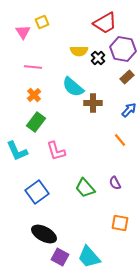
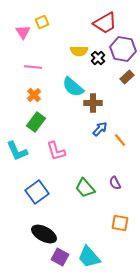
blue arrow: moved 29 px left, 19 px down
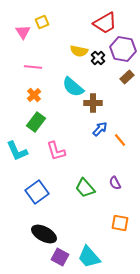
yellow semicircle: rotated 12 degrees clockwise
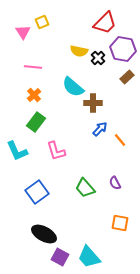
red trapezoid: rotated 15 degrees counterclockwise
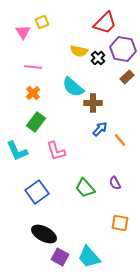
orange cross: moved 1 px left, 2 px up
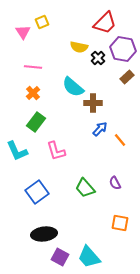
yellow semicircle: moved 4 px up
black ellipse: rotated 35 degrees counterclockwise
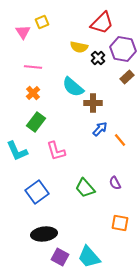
red trapezoid: moved 3 px left
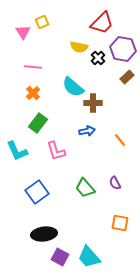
green rectangle: moved 2 px right, 1 px down
blue arrow: moved 13 px left, 2 px down; rotated 35 degrees clockwise
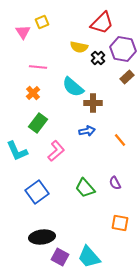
pink line: moved 5 px right
pink L-shape: rotated 115 degrees counterclockwise
black ellipse: moved 2 px left, 3 px down
